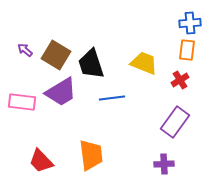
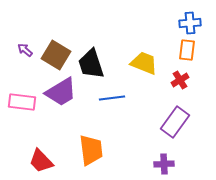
orange trapezoid: moved 5 px up
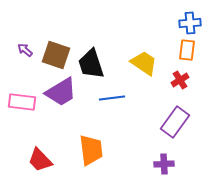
brown square: rotated 12 degrees counterclockwise
yellow trapezoid: rotated 12 degrees clockwise
red trapezoid: moved 1 px left, 1 px up
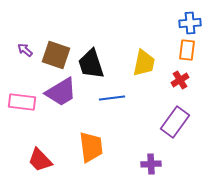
yellow trapezoid: rotated 68 degrees clockwise
orange trapezoid: moved 3 px up
purple cross: moved 13 px left
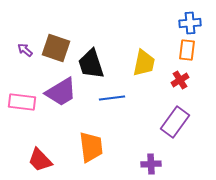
brown square: moved 7 px up
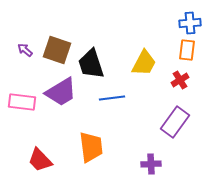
brown square: moved 1 px right, 2 px down
yellow trapezoid: rotated 16 degrees clockwise
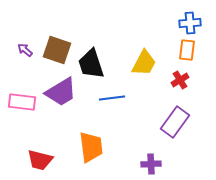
red trapezoid: rotated 32 degrees counterclockwise
